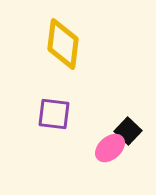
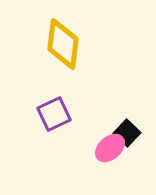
purple square: rotated 32 degrees counterclockwise
black square: moved 1 px left, 2 px down
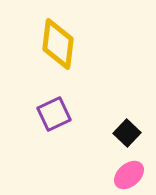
yellow diamond: moved 5 px left
pink ellipse: moved 19 px right, 27 px down
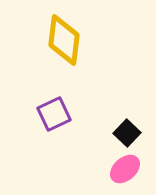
yellow diamond: moved 6 px right, 4 px up
pink ellipse: moved 4 px left, 6 px up
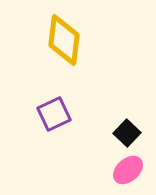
pink ellipse: moved 3 px right, 1 px down
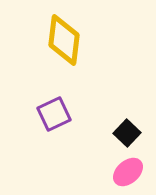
pink ellipse: moved 2 px down
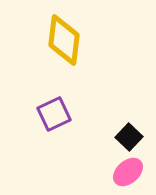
black square: moved 2 px right, 4 px down
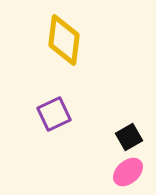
black square: rotated 16 degrees clockwise
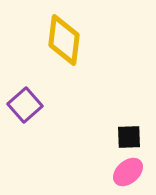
purple square: moved 29 px left, 9 px up; rotated 16 degrees counterclockwise
black square: rotated 28 degrees clockwise
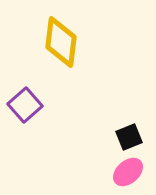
yellow diamond: moved 3 px left, 2 px down
black square: rotated 20 degrees counterclockwise
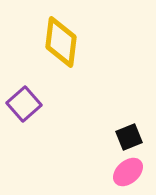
purple square: moved 1 px left, 1 px up
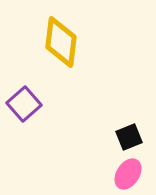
pink ellipse: moved 2 px down; rotated 16 degrees counterclockwise
